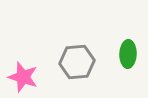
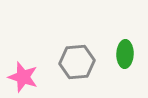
green ellipse: moved 3 px left
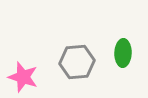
green ellipse: moved 2 px left, 1 px up
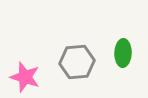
pink star: moved 2 px right
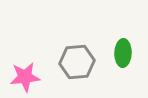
pink star: rotated 24 degrees counterclockwise
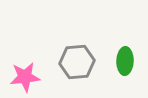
green ellipse: moved 2 px right, 8 px down
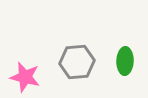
pink star: rotated 20 degrees clockwise
